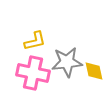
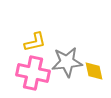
yellow L-shape: moved 1 px down
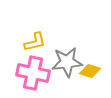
yellow diamond: moved 4 px left; rotated 60 degrees counterclockwise
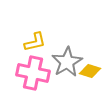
gray star: rotated 24 degrees counterclockwise
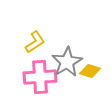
yellow L-shape: rotated 20 degrees counterclockwise
pink cross: moved 7 px right, 4 px down; rotated 16 degrees counterclockwise
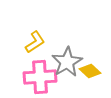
yellow diamond: rotated 25 degrees clockwise
